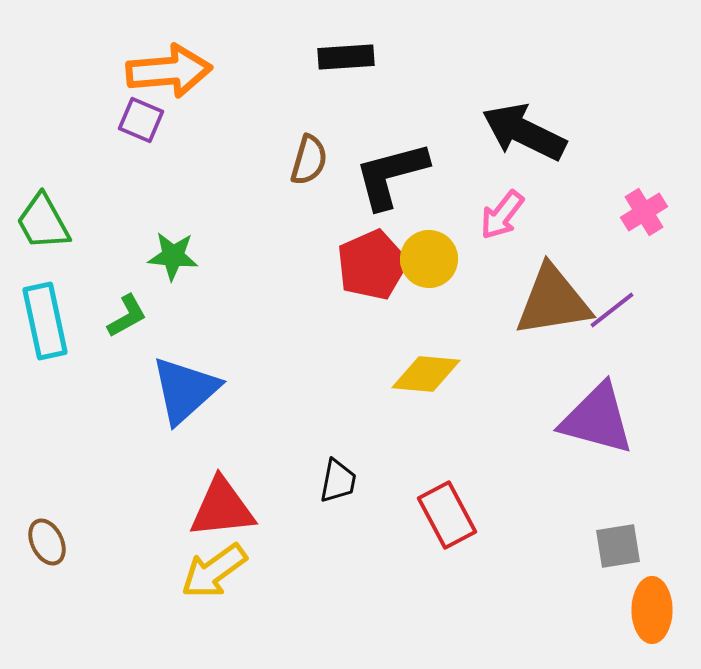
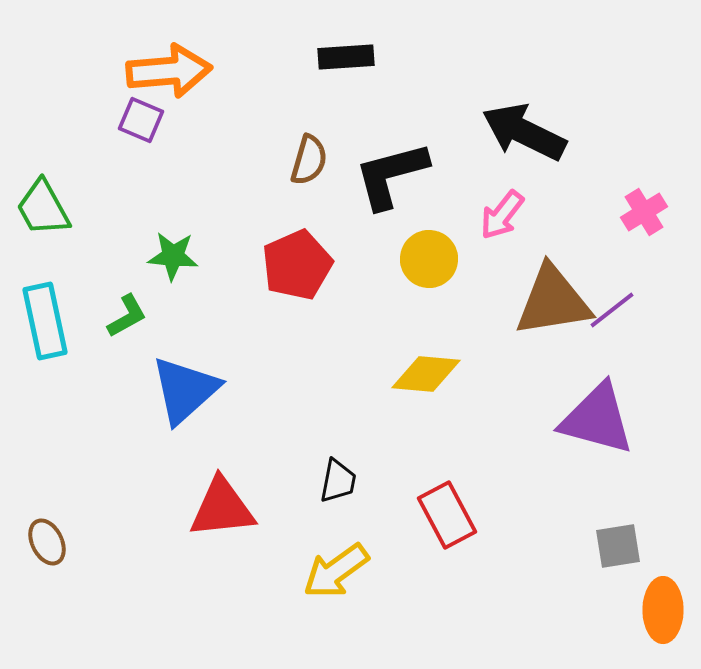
green trapezoid: moved 14 px up
red pentagon: moved 75 px left
yellow arrow: moved 122 px right
orange ellipse: moved 11 px right
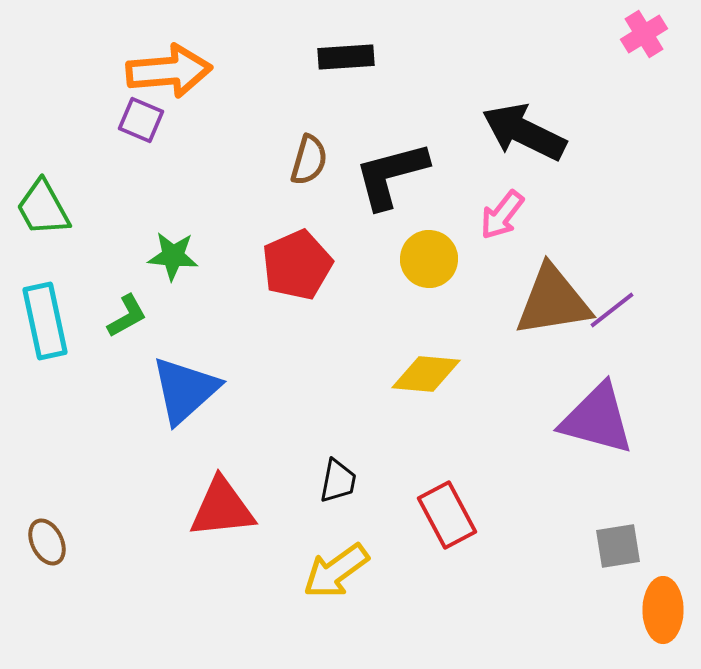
pink cross: moved 178 px up
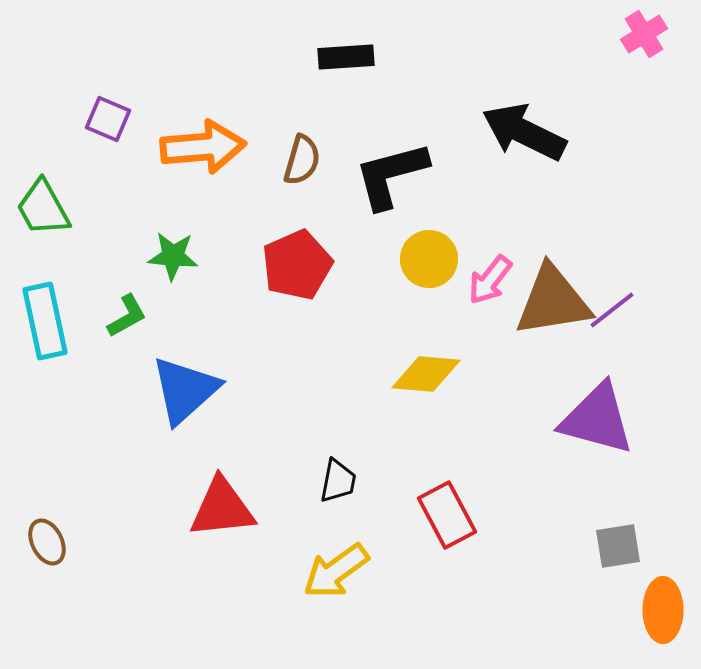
orange arrow: moved 34 px right, 76 px down
purple square: moved 33 px left, 1 px up
brown semicircle: moved 7 px left
pink arrow: moved 12 px left, 65 px down
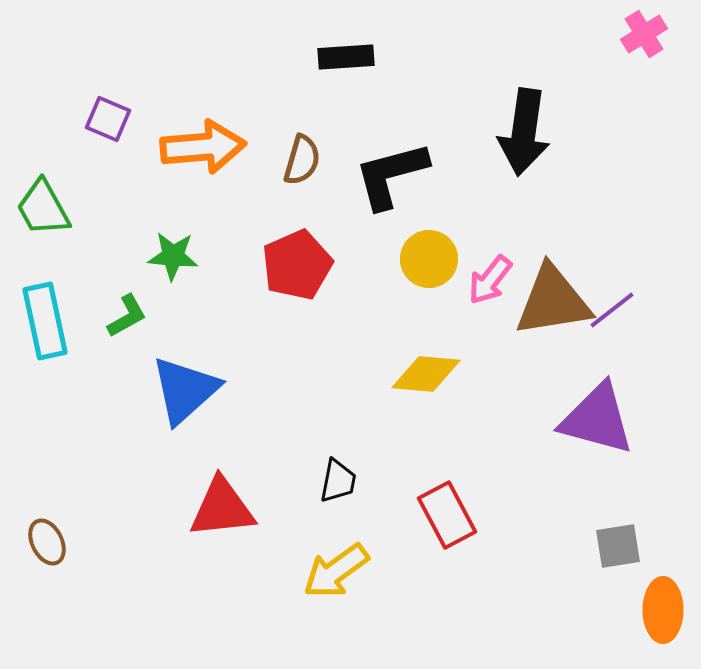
black arrow: rotated 108 degrees counterclockwise
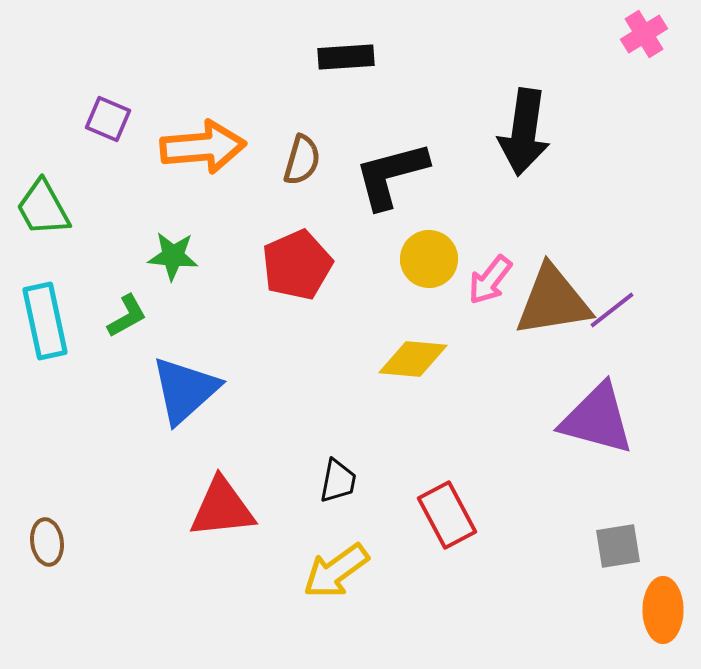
yellow diamond: moved 13 px left, 15 px up
brown ellipse: rotated 18 degrees clockwise
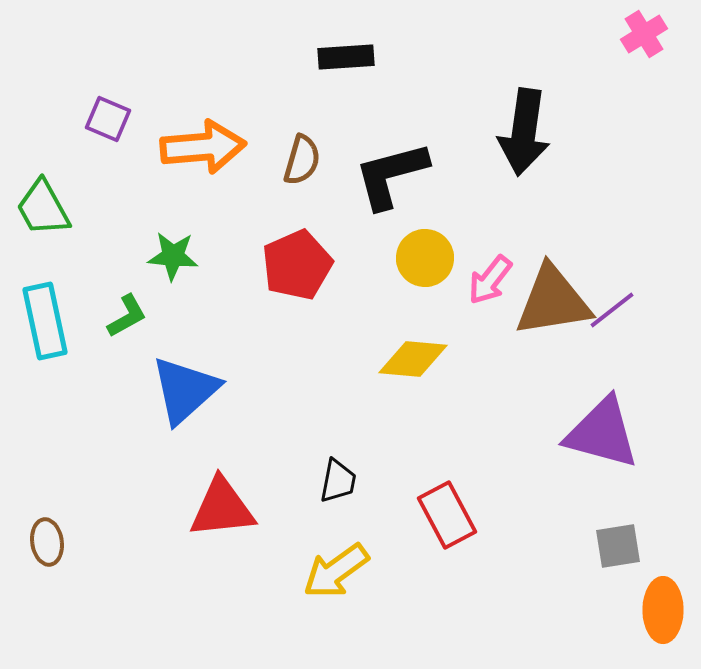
yellow circle: moved 4 px left, 1 px up
purple triangle: moved 5 px right, 14 px down
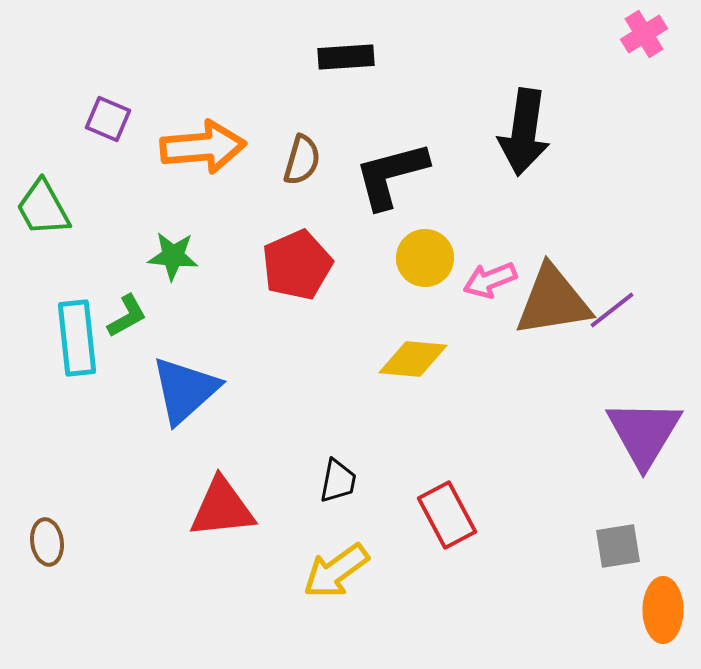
pink arrow: rotated 30 degrees clockwise
cyan rectangle: moved 32 px right, 17 px down; rotated 6 degrees clockwise
purple triangle: moved 42 px right; rotated 46 degrees clockwise
